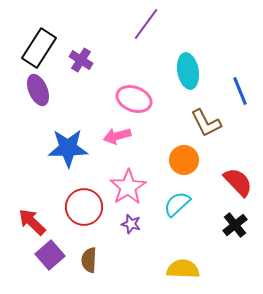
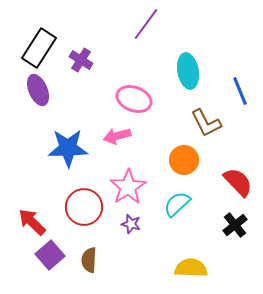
yellow semicircle: moved 8 px right, 1 px up
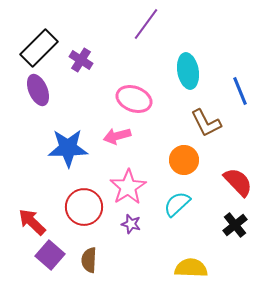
black rectangle: rotated 12 degrees clockwise
purple square: rotated 8 degrees counterclockwise
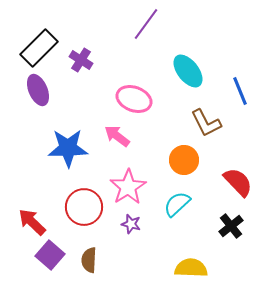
cyan ellipse: rotated 28 degrees counterclockwise
pink arrow: rotated 52 degrees clockwise
black cross: moved 4 px left, 1 px down
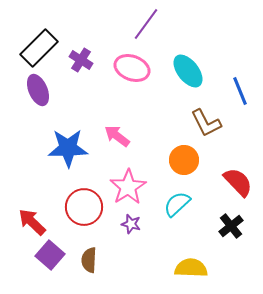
pink ellipse: moved 2 px left, 31 px up
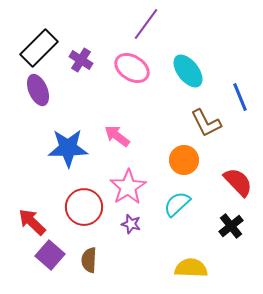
pink ellipse: rotated 12 degrees clockwise
blue line: moved 6 px down
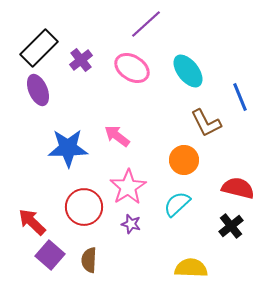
purple line: rotated 12 degrees clockwise
purple cross: rotated 20 degrees clockwise
red semicircle: moved 6 px down; rotated 32 degrees counterclockwise
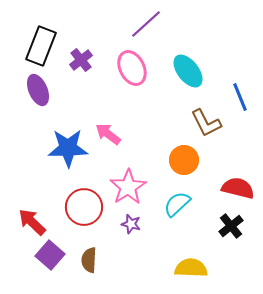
black rectangle: moved 2 px right, 2 px up; rotated 24 degrees counterclockwise
pink ellipse: rotated 32 degrees clockwise
pink arrow: moved 9 px left, 2 px up
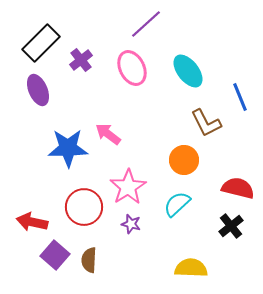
black rectangle: moved 3 px up; rotated 24 degrees clockwise
red arrow: rotated 32 degrees counterclockwise
purple square: moved 5 px right
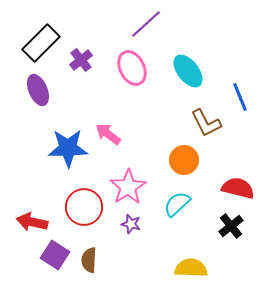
purple square: rotated 8 degrees counterclockwise
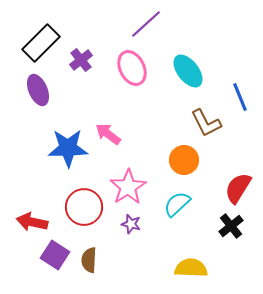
red semicircle: rotated 72 degrees counterclockwise
